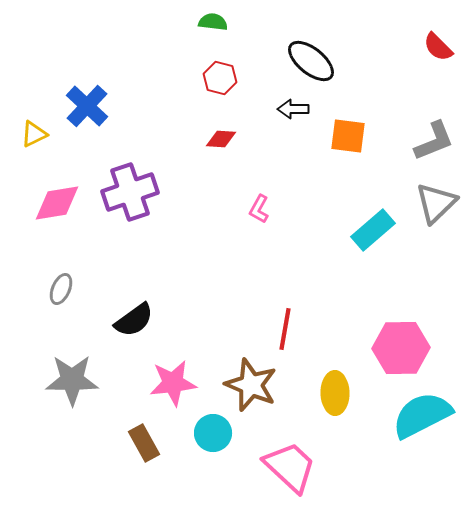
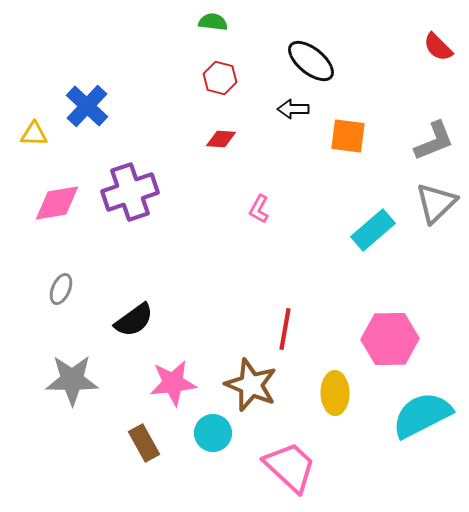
yellow triangle: rotated 28 degrees clockwise
pink hexagon: moved 11 px left, 9 px up
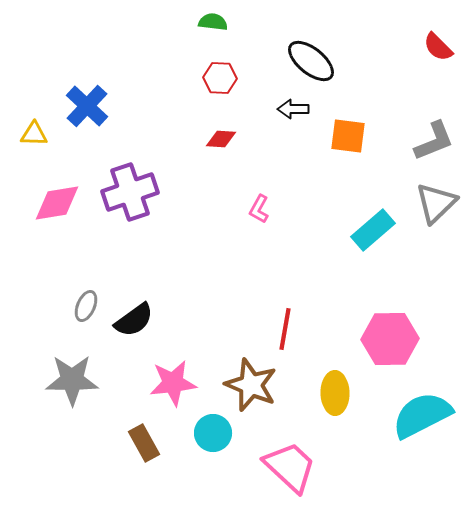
red hexagon: rotated 12 degrees counterclockwise
gray ellipse: moved 25 px right, 17 px down
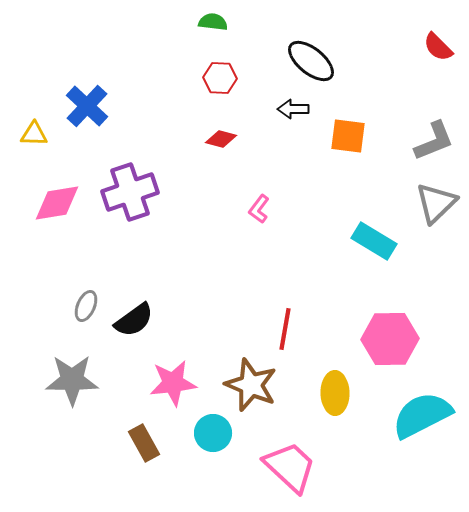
red diamond: rotated 12 degrees clockwise
pink L-shape: rotated 8 degrees clockwise
cyan rectangle: moved 1 px right, 11 px down; rotated 72 degrees clockwise
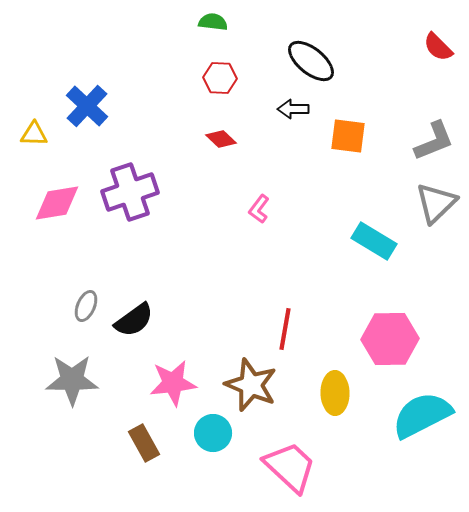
red diamond: rotated 28 degrees clockwise
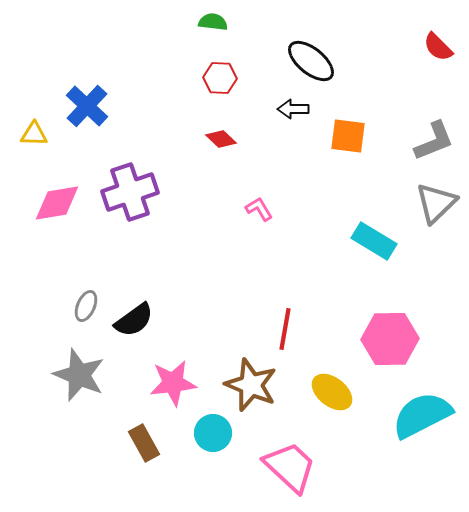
pink L-shape: rotated 112 degrees clockwise
gray star: moved 7 px right, 5 px up; rotated 22 degrees clockwise
yellow ellipse: moved 3 px left, 1 px up; rotated 51 degrees counterclockwise
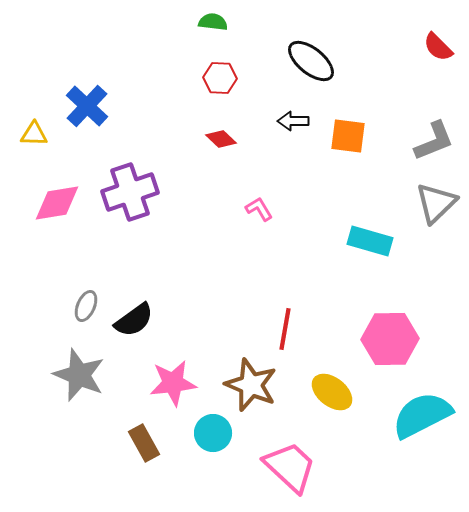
black arrow: moved 12 px down
cyan rectangle: moved 4 px left; rotated 15 degrees counterclockwise
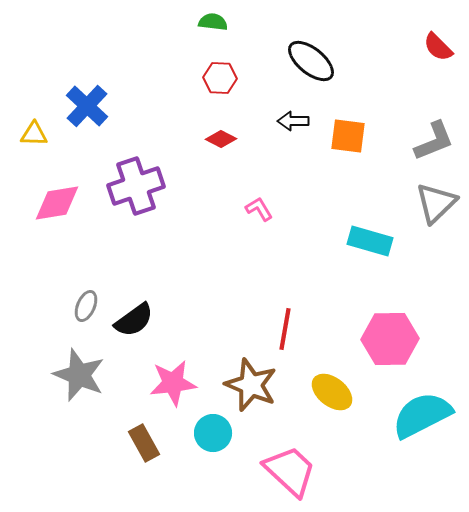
red diamond: rotated 16 degrees counterclockwise
purple cross: moved 6 px right, 6 px up
pink trapezoid: moved 4 px down
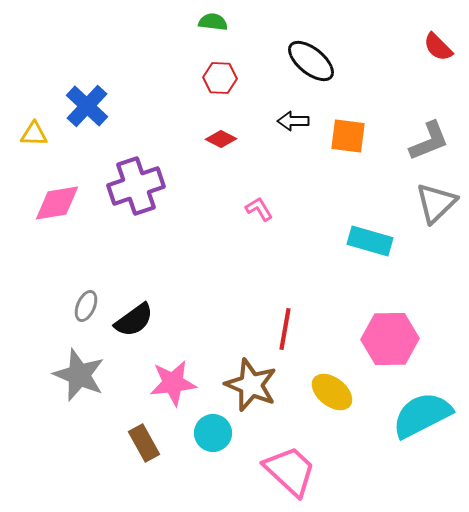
gray L-shape: moved 5 px left
